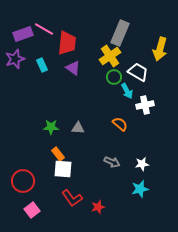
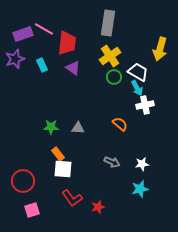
gray rectangle: moved 12 px left, 10 px up; rotated 15 degrees counterclockwise
cyan arrow: moved 10 px right, 3 px up
pink square: rotated 21 degrees clockwise
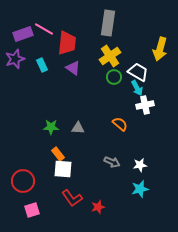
white star: moved 2 px left, 1 px down
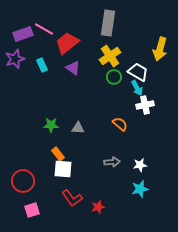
red trapezoid: rotated 135 degrees counterclockwise
green star: moved 2 px up
gray arrow: rotated 28 degrees counterclockwise
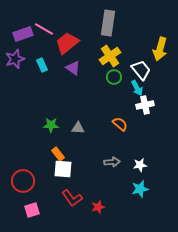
white trapezoid: moved 3 px right, 2 px up; rotated 20 degrees clockwise
